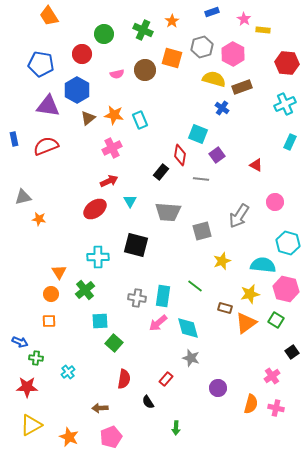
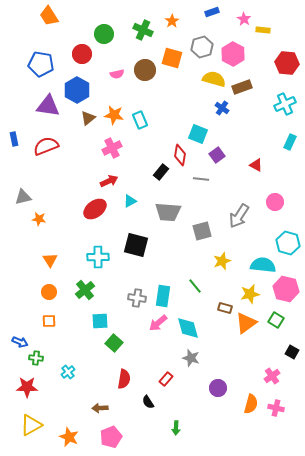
cyan triangle at (130, 201): rotated 32 degrees clockwise
orange triangle at (59, 272): moved 9 px left, 12 px up
green line at (195, 286): rotated 14 degrees clockwise
orange circle at (51, 294): moved 2 px left, 2 px up
black square at (292, 352): rotated 24 degrees counterclockwise
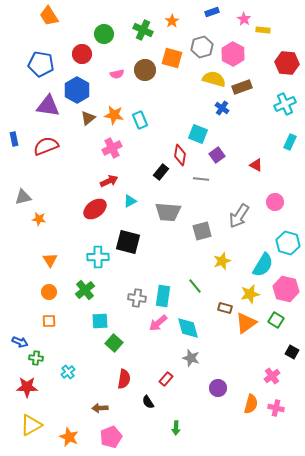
black square at (136, 245): moved 8 px left, 3 px up
cyan semicircle at (263, 265): rotated 115 degrees clockwise
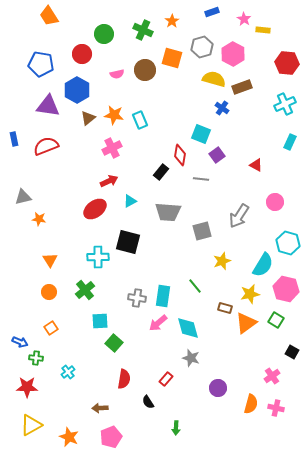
cyan square at (198, 134): moved 3 px right
orange square at (49, 321): moved 2 px right, 7 px down; rotated 32 degrees counterclockwise
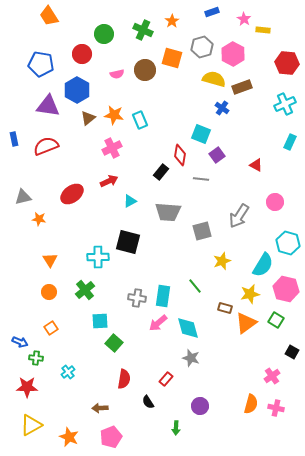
red ellipse at (95, 209): moved 23 px left, 15 px up
purple circle at (218, 388): moved 18 px left, 18 px down
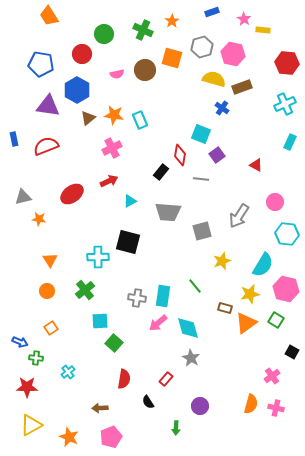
pink hexagon at (233, 54): rotated 15 degrees counterclockwise
cyan hexagon at (288, 243): moved 1 px left, 9 px up; rotated 10 degrees counterclockwise
orange circle at (49, 292): moved 2 px left, 1 px up
gray star at (191, 358): rotated 12 degrees clockwise
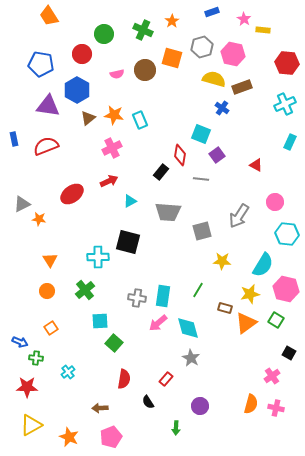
gray triangle at (23, 197): moved 1 px left, 7 px down; rotated 12 degrees counterclockwise
yellow star at (222, 261): rotated 24 degrees clockwise
green line at (195, 286): moved 3 px right, 4 px down; rotated 70 degrees clockwise
black square at (292, 352): moved 3 px left, 1 px down
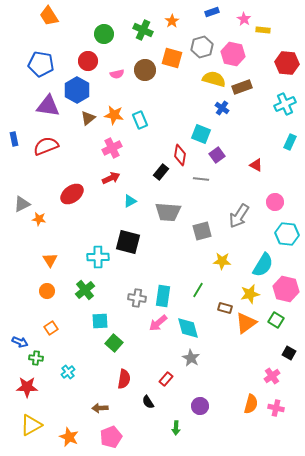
red circle at (82, 54): moved 6 px right, 7 px down
red arrow at (109, 181): moved 2 px right, 3 px up
